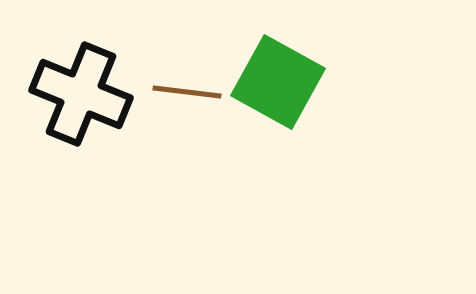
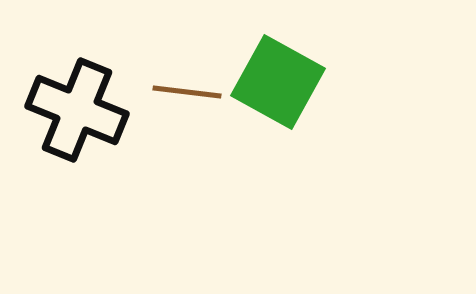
black cross: moved 4 px left, 16 px down
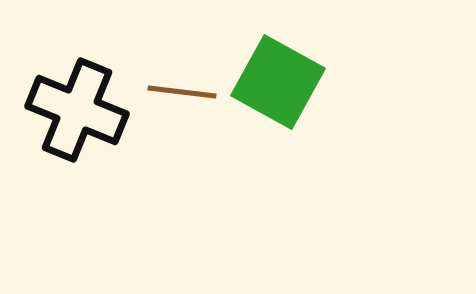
brown line: moved 5 px left
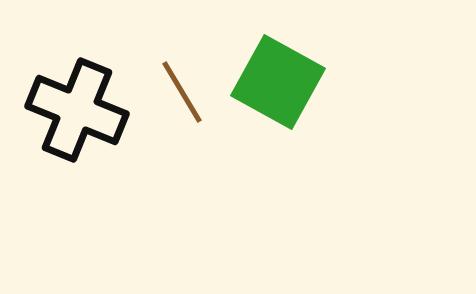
brown line: rotated 52 degrees clockwise
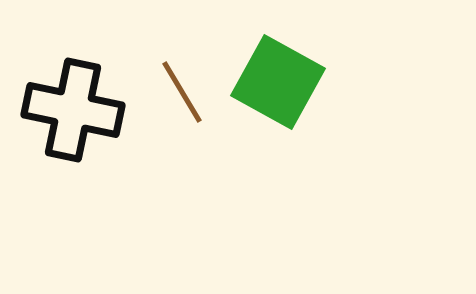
black cross: moved 4 px left; rotated 10 degrees counterclockwise
